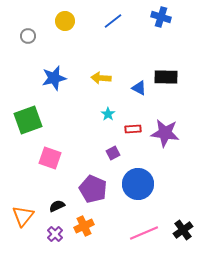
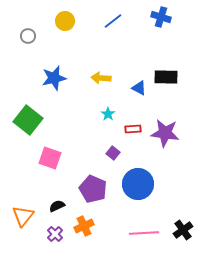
green square: rotated 32 degrees counterclockwise
purple square: rotated 24 degrees counterclockwise
pink line: rotated 20 degrees clockwise
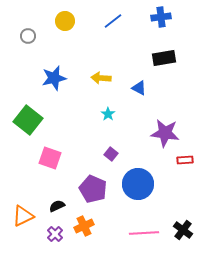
blue cross: rotated 24 degrees counterclockwise
black rectangle: moved 2 px left, 19 px up; rotated 10 degrees counterclockwise
red rectangle: moved 52 px right, 31 px down
purple square: moved 2 px left, 1 px down
orange triangle: rotated 25 degrees clockwise
black cross: rotated 18 degrees counterclockwise
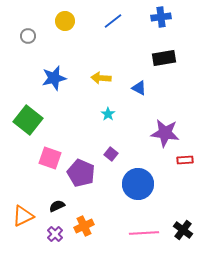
purple pentagon: moved 12 px left, 16 px up
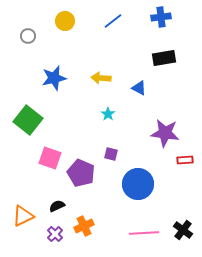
purple square: rotated 24 degrees counterclockwise
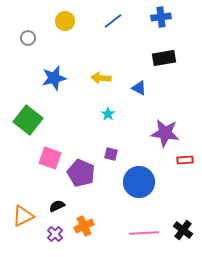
gray circle: moved 2 px down
blue circle: moved 1 px right, 2 px up
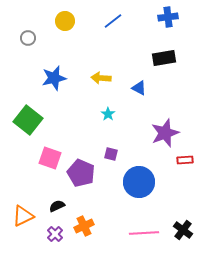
blue cross: moved 7 px right
purple star: rotated 28 degrees counterclockwise
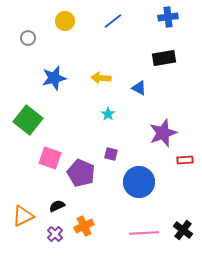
purple star: moved 2 px left
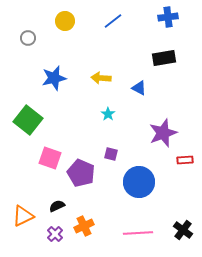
pink line: moved 6 px left
